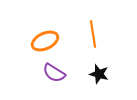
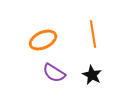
orange ellipse: moved 2 px left, 1 px up
black star: moved 7 px left, 1 px down; rotated 12 degrees clockwise
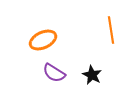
orange line: moved 18 px right, 4 px up
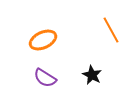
orange line: rotated 20 degrees counterclockwise
purple semicircle: moved 9 px left, 5 px down
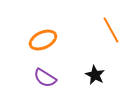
black star: moved 3 px right
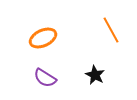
orange ellipse: moved 2 px up
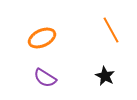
orange ellipse: moved 1 px left
black star: moved 10 px right, 1 px down
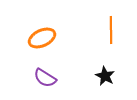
orange line: rotated 28 degrees clockwise
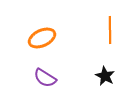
orange line: moved 1 px left
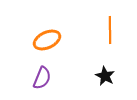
orange ellipse: moved 5 px right, 2 px down
purple semicircle: moved 3 px left; rotated 100 degrees counterclockwise
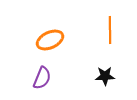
orange ellipse: moved 3 px right
black star: rotated 30 degrees counterclockwise
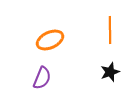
black star: moved 5 px right, 4 px up; rotated 18 degrees counterclockwise
